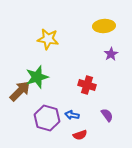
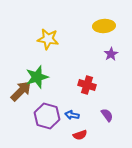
brown arrow: moved 1 px right
purple hexagon: moved 2 px up
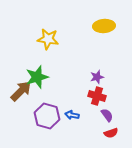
purple star: moved 14 px left, 23 px down; rotated 16 degrees clockwise
red cross: moved 10 px right, 11 px down
red semicircle: moved 31 px right, 2 px up
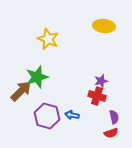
yellow ellipse: rotated 10 degrees clockwise
yellow star: rotated 15 degrees clockwise
purple star: moved 4 px right, 4 px down
purple semicircle: moved 7 px right, 2 px down; rotated 24 degrees clockwise
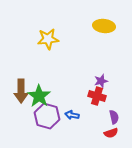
yellow star: rotated 30 degrees counterclockwise
green star: moved 2 px right, 19 px down; rotated 20 degrees counterclockwise
brown arrow: rotated 135 degrees clockwise
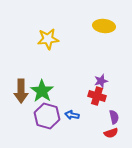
green star: moved 3 px right, 5 px up
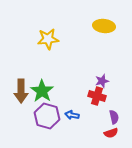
purple star: moved 1 px right
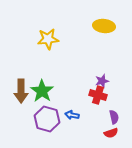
red cross: moved 1 px right, 1 px up
purple hexagon: moved 3 px down
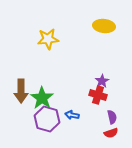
purple star: rotated 16 degrees counterclockwise
green star: moved 7 px down
purple semicircle: moved 2 px left
